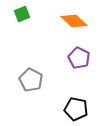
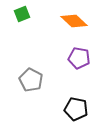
purple pentagon: rotated 15 degrees counterclockwise
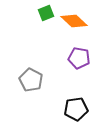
green square: moved 24 px right, 1 px up
black pentagon: rotated 20 degrees counterclockwise
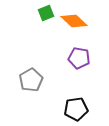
gray pentagon: rotated 15 degrees clockwise
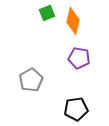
green square: moved 1 px right
orange diamond: moved 1 px left; rotated 60 degrees clockwise
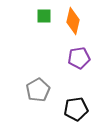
green square: moved 3 px left, 3 px down; rotated 21 degrees clockwise
purple pentagon: rotated 20 degrees counterclockwise
gray pentagon: moved 7 px right, 10 px down
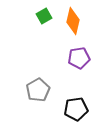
green square: rotated 28 degrees counterclockwise
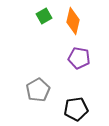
purple pentagon: rotated 20 degrees clockwise
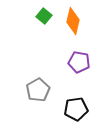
green square: rotated 21 degrees counterclockwise
purple pentagon: moved 4 px down
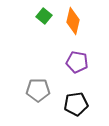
purple pentagon: moved 2 px left
gray pentagon: rotated 30 degrees clockwise
black pentagon: moved 5 px up
